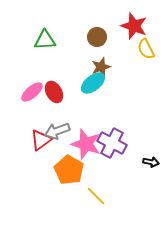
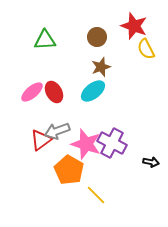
cyan ellipse: moved 8 px down
yellow line: moved 1 px up
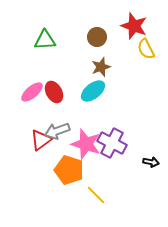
orange pentagon: rotated 12 degrees counterclockwise
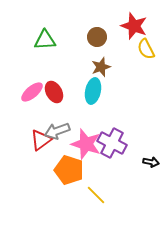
cyan ellipse: rotated 40 degrees counterclockwise
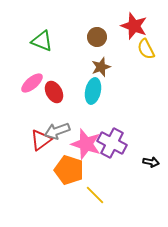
green triangle: moved 3 px left, 1 px down; rotated 25 degrees clockwise
pink ellipse: moved 9 px up
yellow line: moved 1 px left
